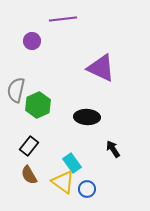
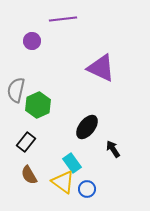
black ellipse: moved 10 px down; rotated 55 degrees counterclockwise
black rectangle: moved 3 px left, 4 px up
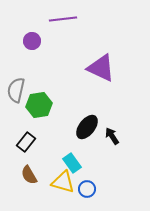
green hexagon: moved 1 px right; rotated 15 degrees clockwise
black arrow: moved 1 px left, 13 px up
yellow triangle: rotated 20 degrees counterclockwise
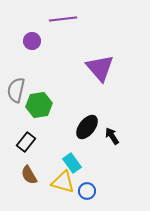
purple triangle: moved 1 px left; rotated 24 degrees clockwise
blue circle: moved 2 px down
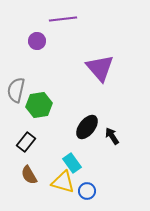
purple circle: moved 5 px right
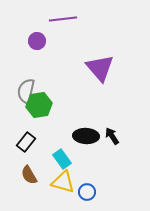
gray semicircle: moved 10 px right, 1 px down
black ellipse: moved 1 px left, 9 px down; rotated 55 degrees clockwise
cyan rectangle: moved 10 px left, 4 px up
blue circle: moved 1 px down
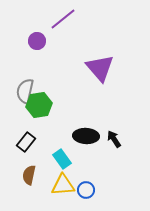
purple line: rotated 32 degrees counterclockwise
gray semicircle: moved 1 px left
black arrow: moved 2 px right, 3 px down
brown semicircle: rotated 42 degrees clockwise
yellow triangle: moved 3 px down; rotated 20 degrees counterclockwise
blue circle: moved 1 px left, 2 px up
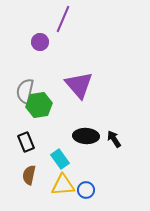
purple line: rotated 28 degrees counterclockwise
purple circle: moved 3 px right, 1 px down
purple triangle: moved 21 px left, 17 px down
black rectangle: rotated 60 degrees counterclockwise
cyan rectangle: moved 2 px left
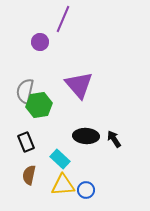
cyan rectangle: rotated 12 degrees counterclockwise
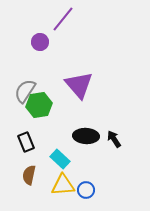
purple line: rotated 16 degrees clockwise
gray semicircle: rotated 20 degrees clockwise
